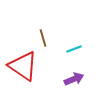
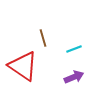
purple arrow: moved 2 px up
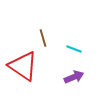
cyan line: rotated 42 degrees clockwise
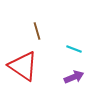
brown line: moved 6 px left, 7 px up
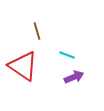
cyan line: moved 7 px left, 6 px down
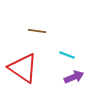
brown line: rotated 66 degrees counterclockwise
red triangle: moved 2 px down
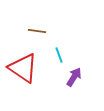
cyan line: moved 8 px left; rotated 49 degrees clockwise
purple arrow: rotated 36 degrees counterclockwise
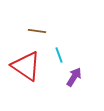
red triangle: moved 3 px right, 2 px up
